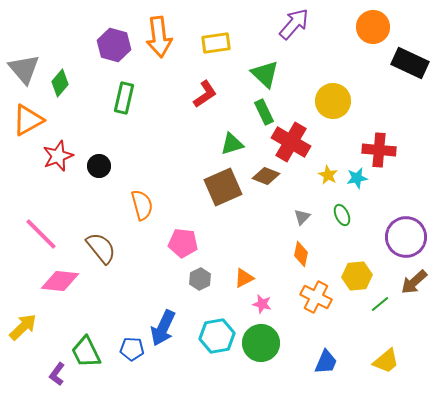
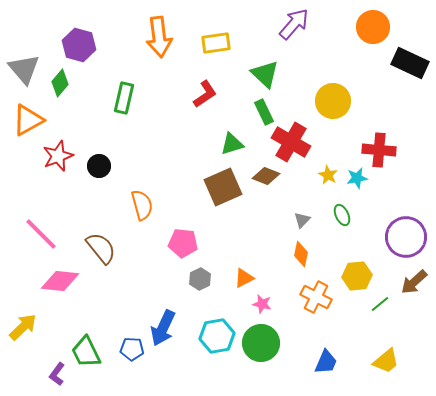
purple hexagon at (114, 45): moved 35 px left
gray triangle at (302, 217): moved 3 px down
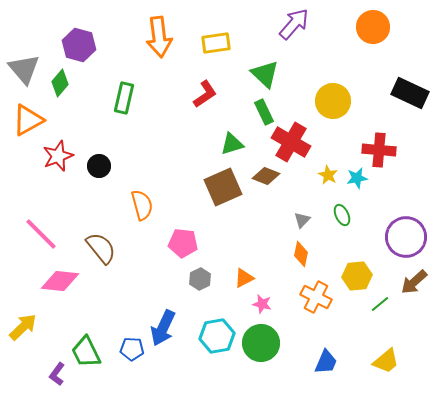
black rectangle at (410, 63): moved 30 px down
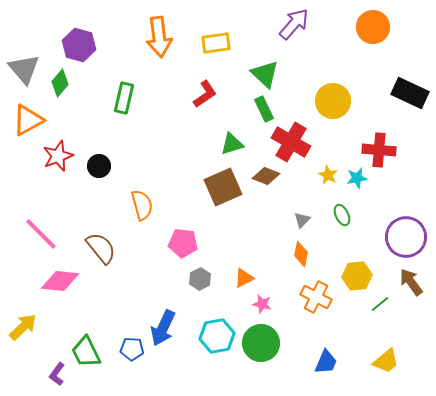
green rectangle at (264, 112): moved 3 px up
brown arrow at (414, 282): moved 3 px left; rotated 96 degrees clockwise
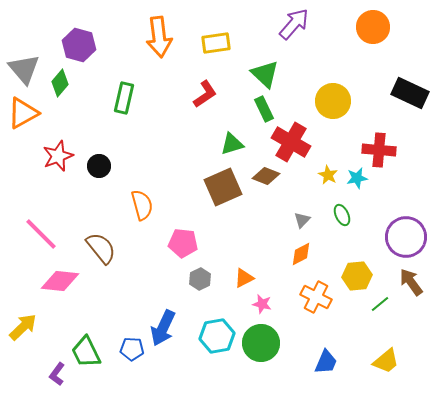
orange triangle at (28, 120): moved 5 px left, 7 px up
orange diamond at (301, 254): rotated 50 degrees clockwise
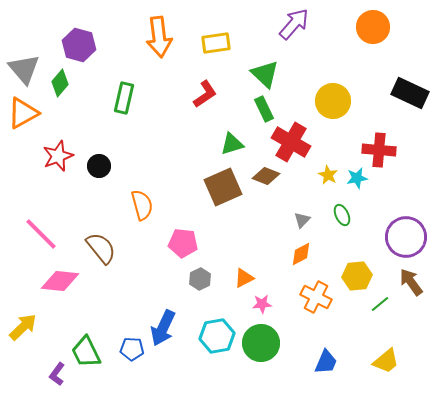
pink star at (262, 304): rotated 18 degrees counterclockwise
